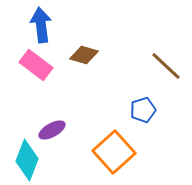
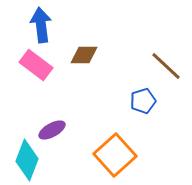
brown diamond: rotated 16 degrees counterclockwise
blue pentagon: moved 9 px up
orange square: moved 1 px right, 3 px down
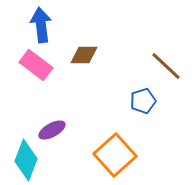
cyan diamond: moved 1 px left
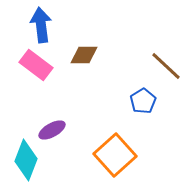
blue pentagon: rotated 15 degrees counterclockwise
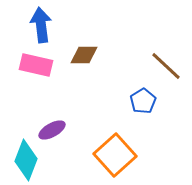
pink rectangle: rotated 24 degrees counterclockwise
